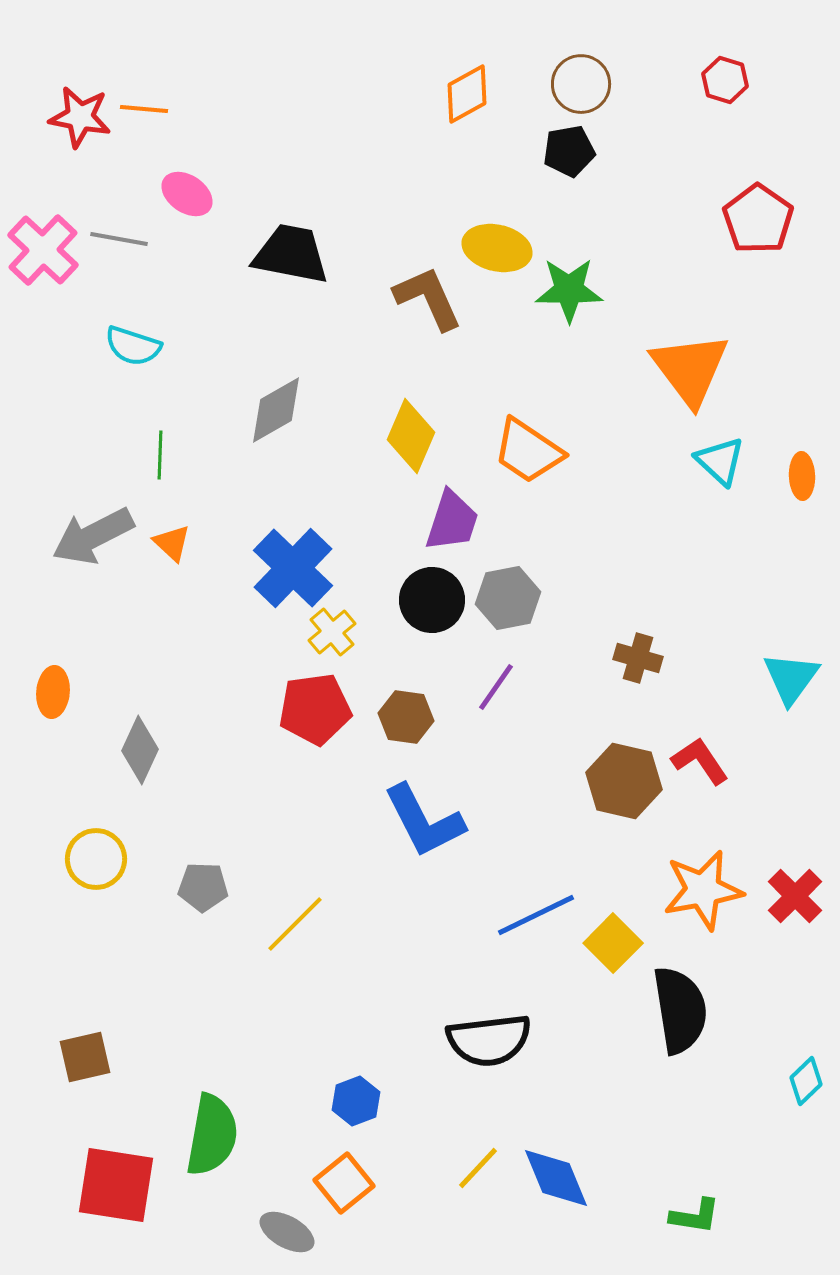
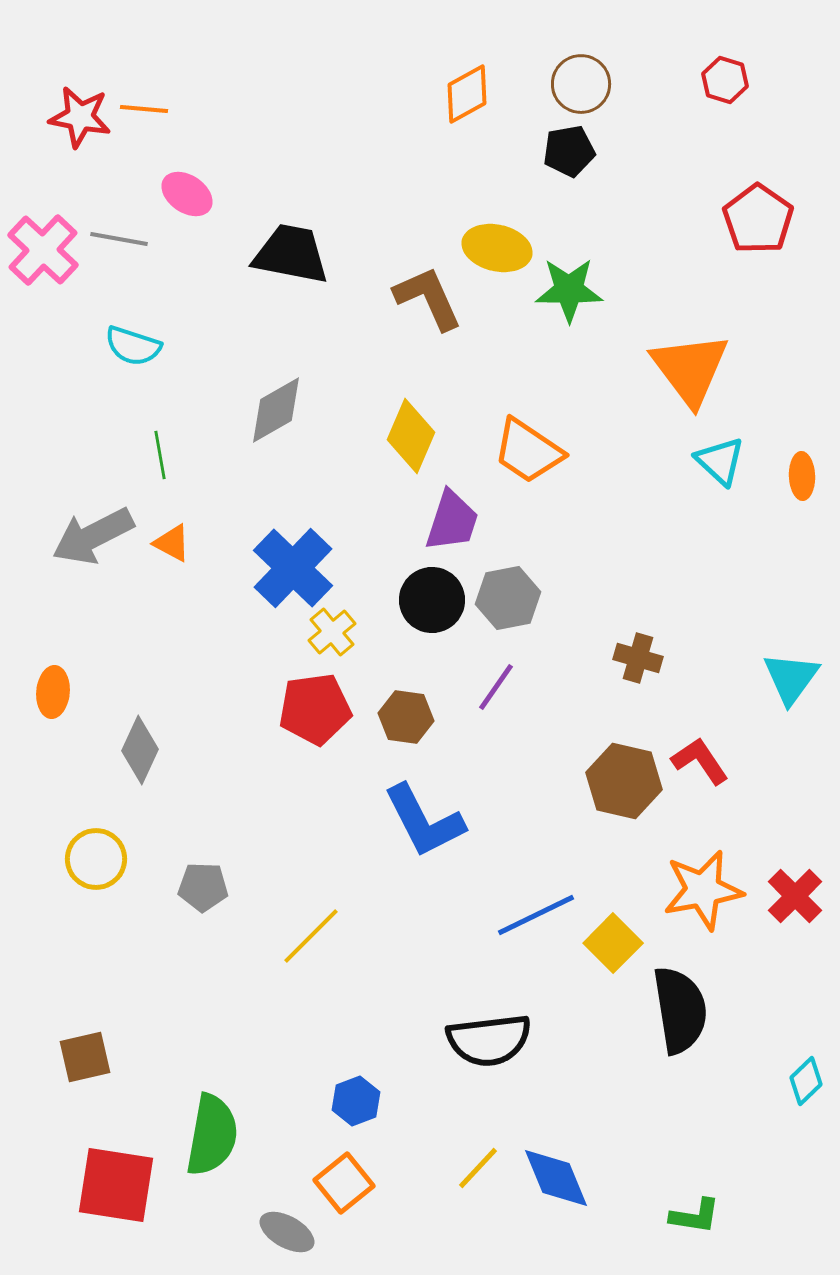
green line at (160, 455): rotated 12 degrees counterclockwise
orange triangle at (172, 543): rotated 15 degrees counterclockwise
yellow line at (295, 924): moved 16 px right, 12 px down
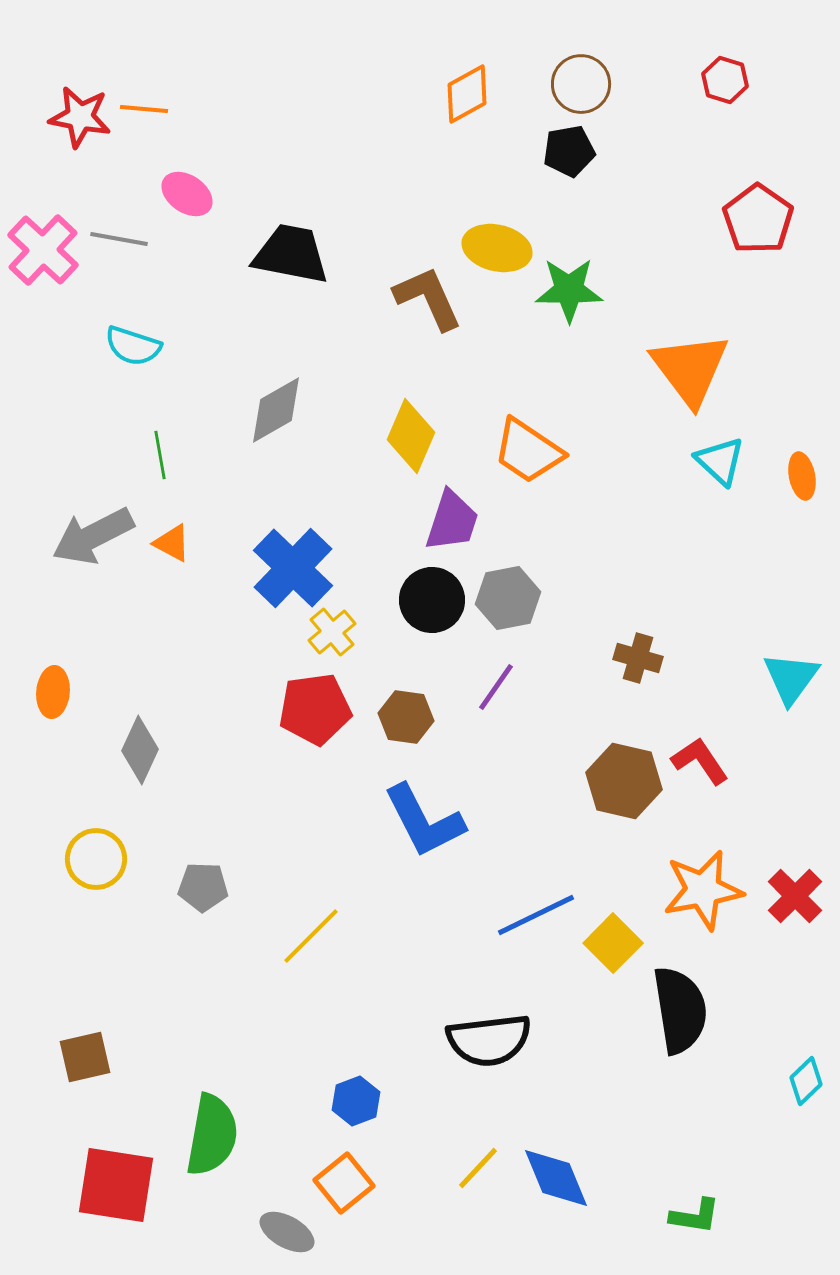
orange ellipse at (802, 476): rotated 9 degrees counterclockwise
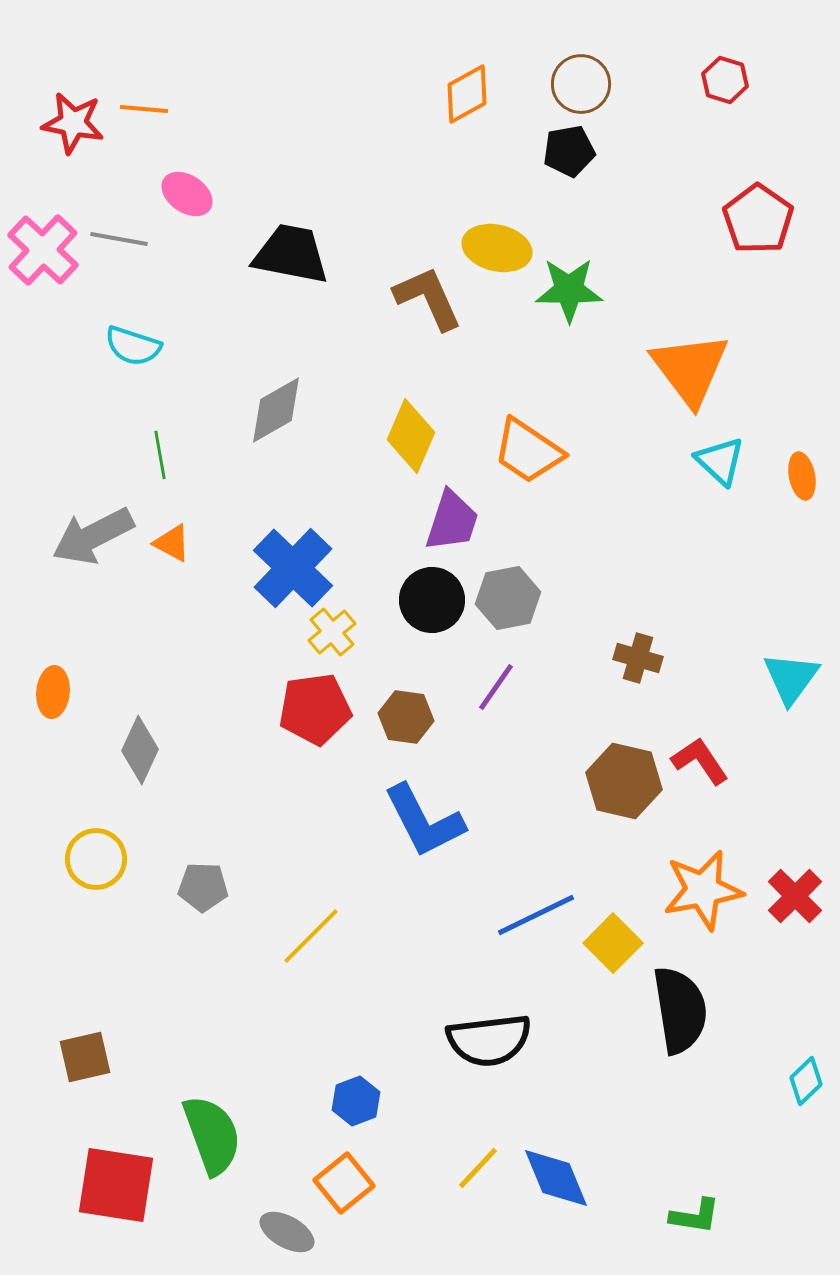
red star at (80, 117): moved 7 px left, 6 px down
green semicircle at (212, 1135): rotated 30 degrees counterclockwise
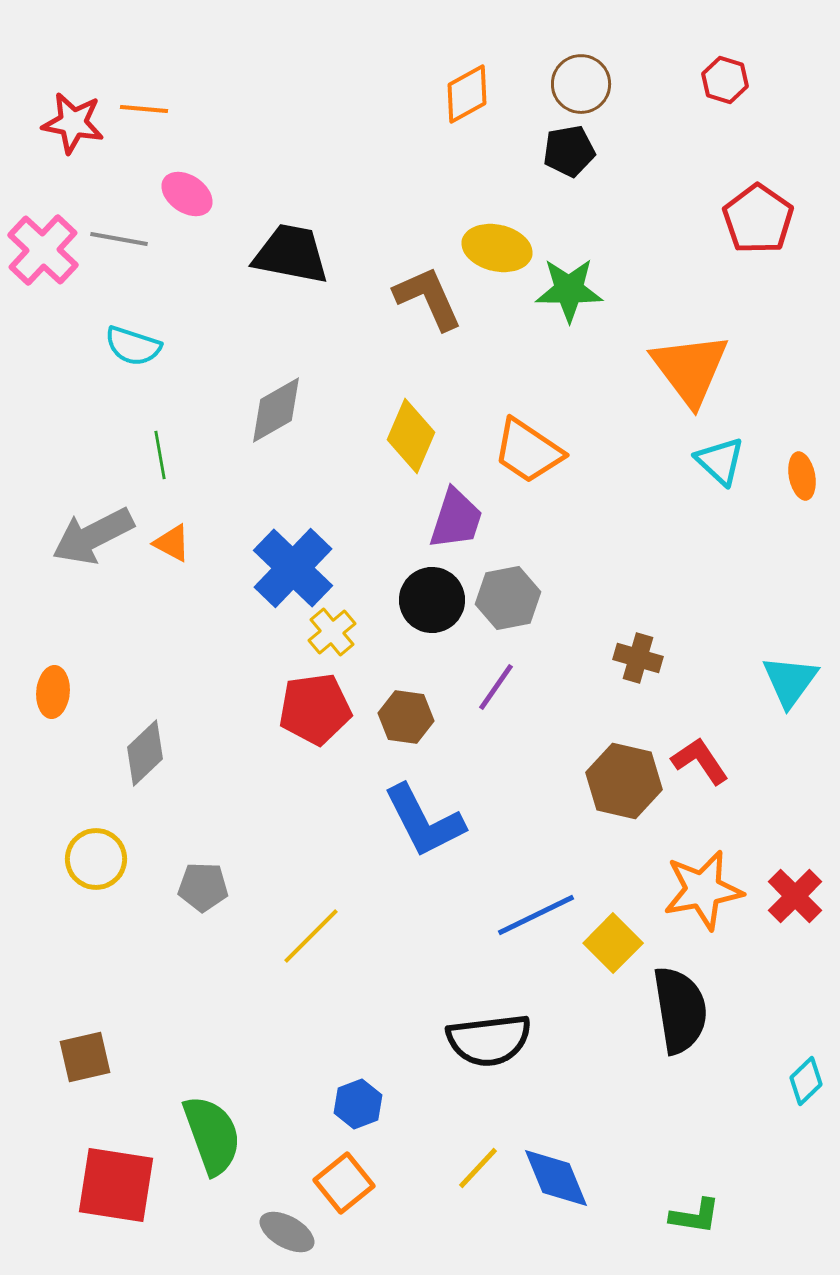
purple trapezoid at (452, 521): moved 4 px right, 2 px up
cyan triangle at (791, 678): moved 1 px left, 3 px down
gray diamond at (140, 750): moved 5 px right, 3 px down; rotated 22 degrees clockwise
blue hexagon at (356, 1101): moved 2 px right, 3 px down
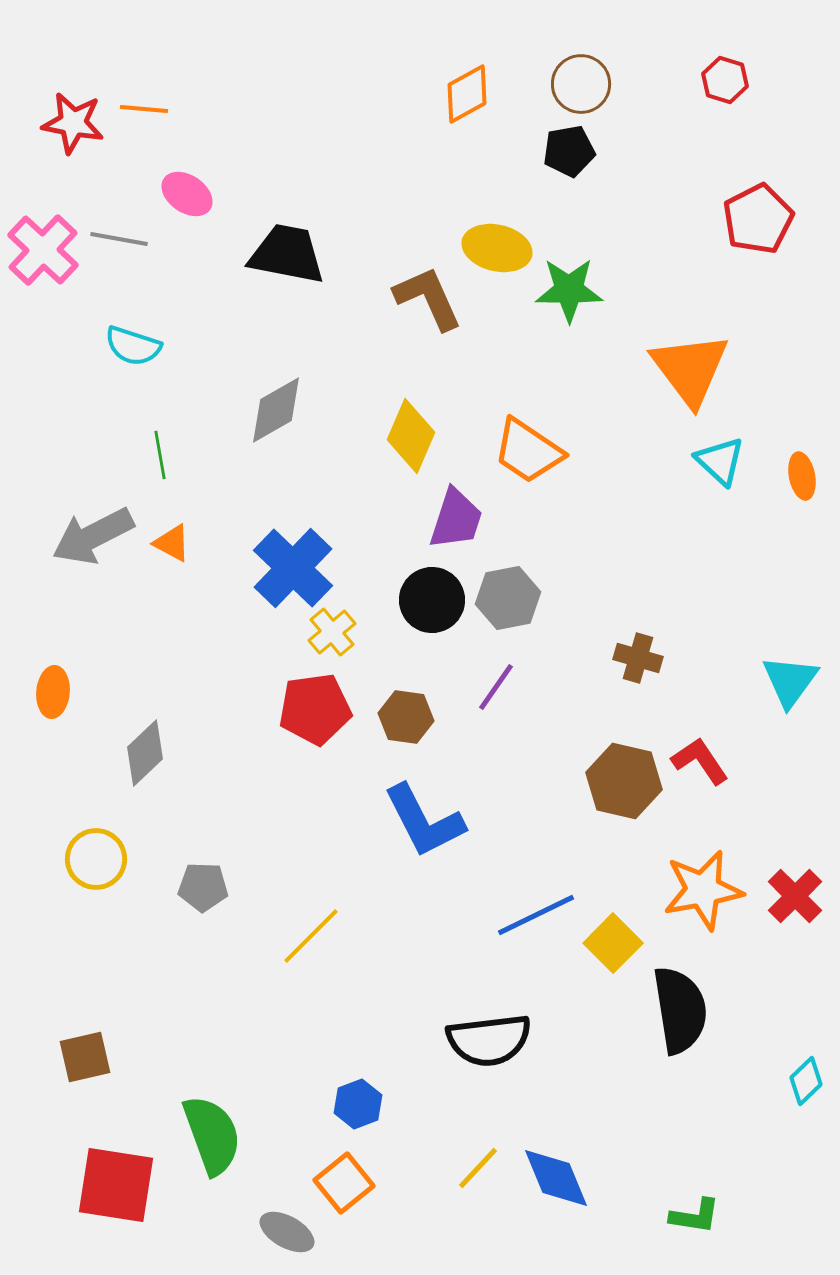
red pentagon at (758, 219): rotated 10 degrees clockwise
black trapezoid at (291, 254): moved 4 px left
